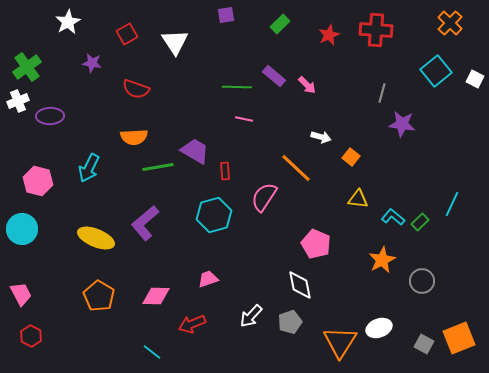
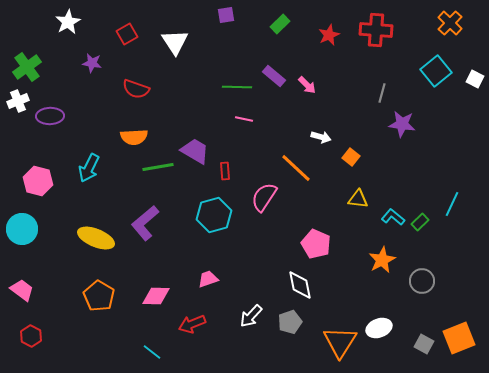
pink trapezoid at (21, 294): moved 1 px right, 4 px up; rotated 25 degrees counterclockwise
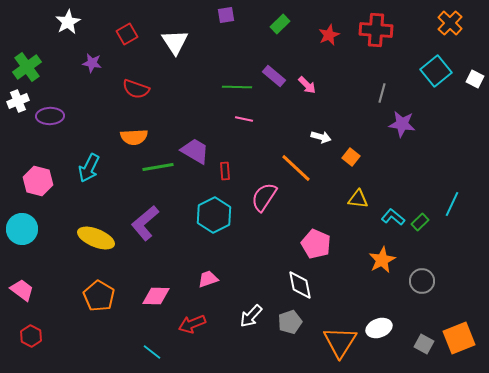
cyan hexagon at (214, 215): rotated 12 degrees counterclockwise
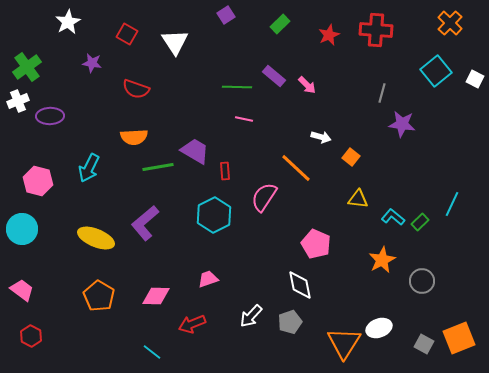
purple square at (226, 15): rotated 24 degrees counterclockwise
red square at (127, 34): rotated 30 degrees counterclockwise
orange triangle at (340, 342): moved 4 px right, 1 px down
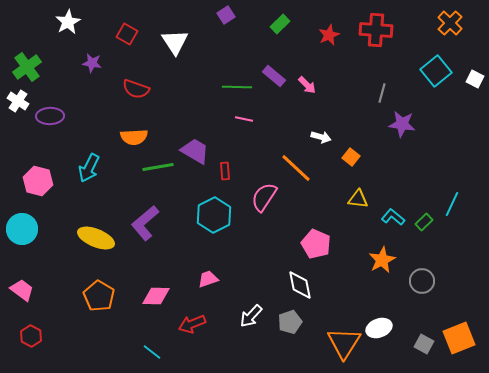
white cross at (18, 101): rotated 35 degrees counterclockwise
green rectangle at (420, 222): moved 4 px right
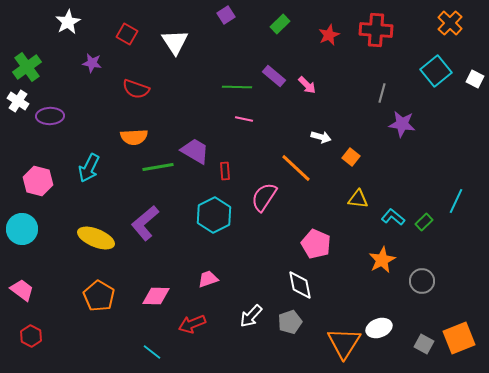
cyan line at (452, 204): moved 4 px right, 3 px up
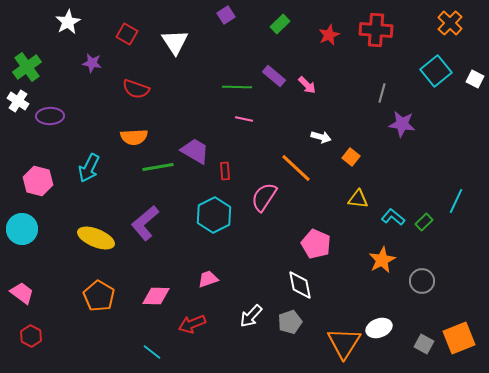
pink trapezoid at (22, 290): moved 3 px down
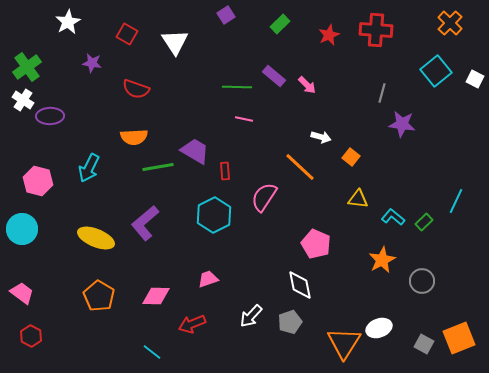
white cross at (18, 101): moved 5 px right, 1 px up
orange line at (296, 168): moved 4 px right, 1 px up
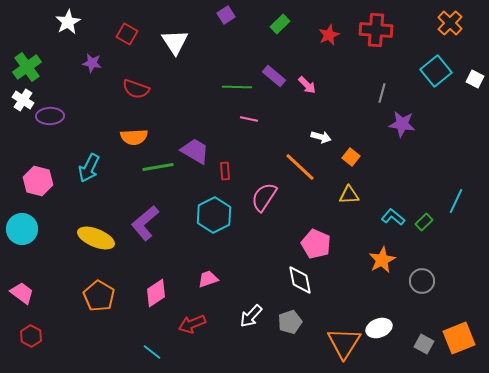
pink line at (244, 119): moved 5 px right
yellow triangle at (358, 199): moved 9 px left, 4 px up; rotated 10 degrees counterclockwise
white diamond at (300, 285): moved 5 px up
pink diamond at (156, 296): moved 3 px up; rotated 36 degrees counterclockwise
